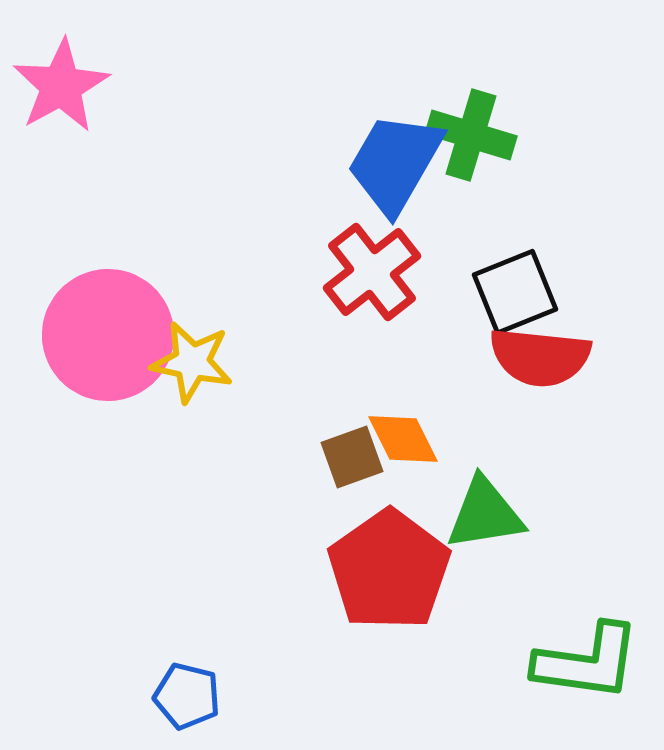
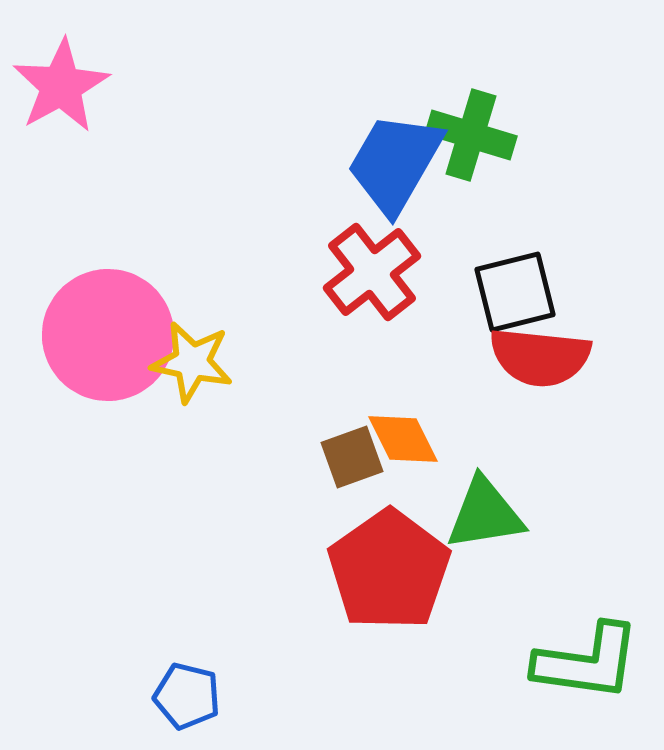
black square: rotated 8 degrees clockwise
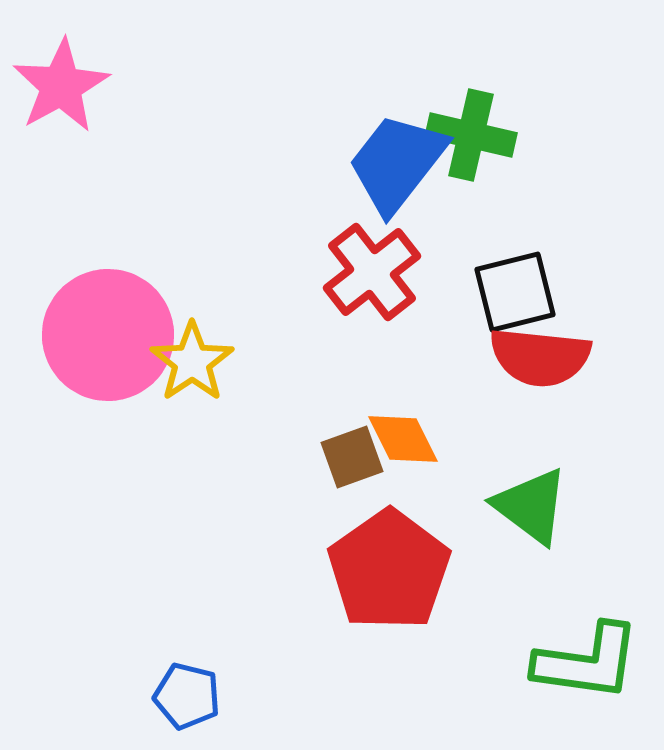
green cross: rotated 4 degrees counterclockwise
blue trapezoid: moved 2 px right; rotated 8 degrees clockwise
yellow star: rotated 26 degrees clockwise
green triangle: moved 46 px right, 8 px up; rotated 46 degrees clockwise
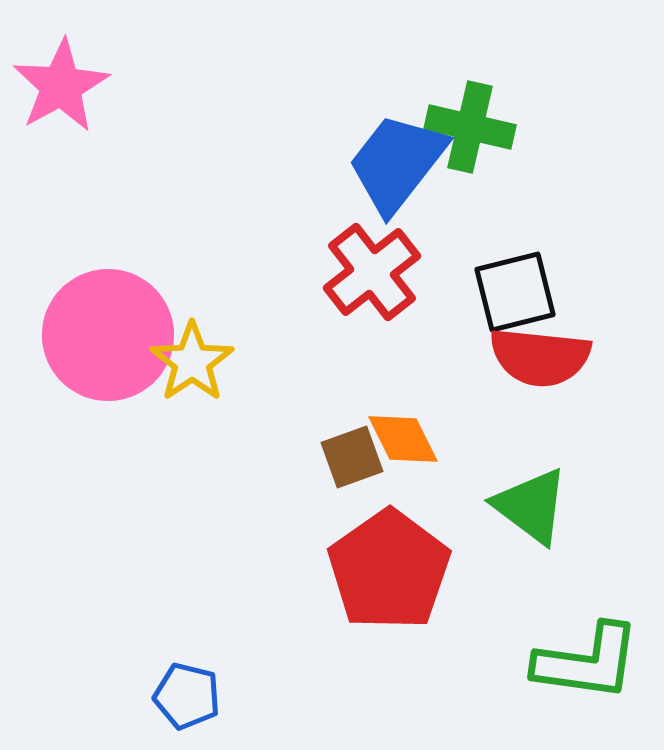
green cross: moved 1 px left, 8 px up
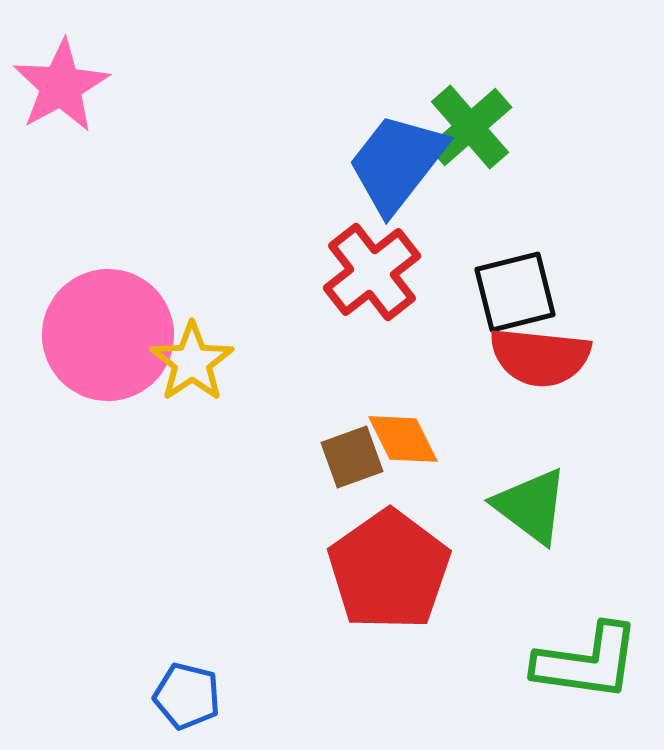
green cross: rotated 36 degrees clockwise
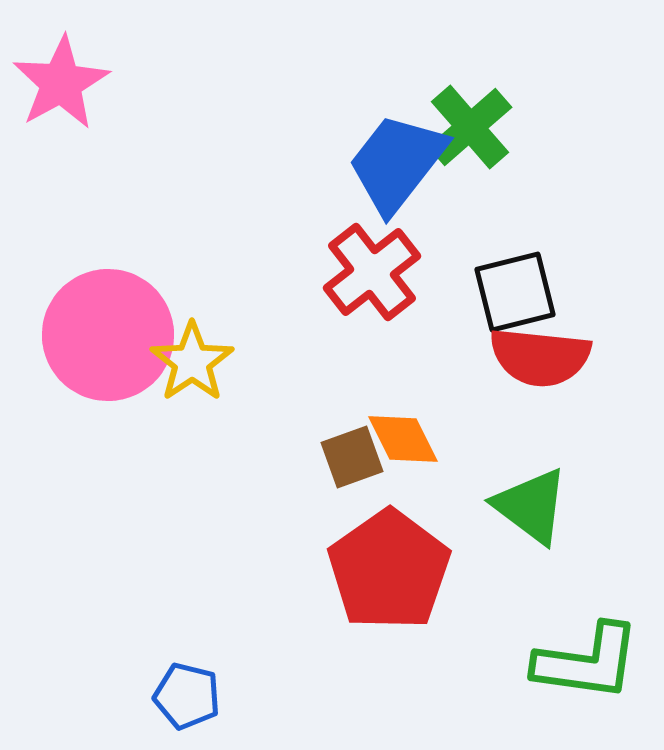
pink star: moved 3 px up
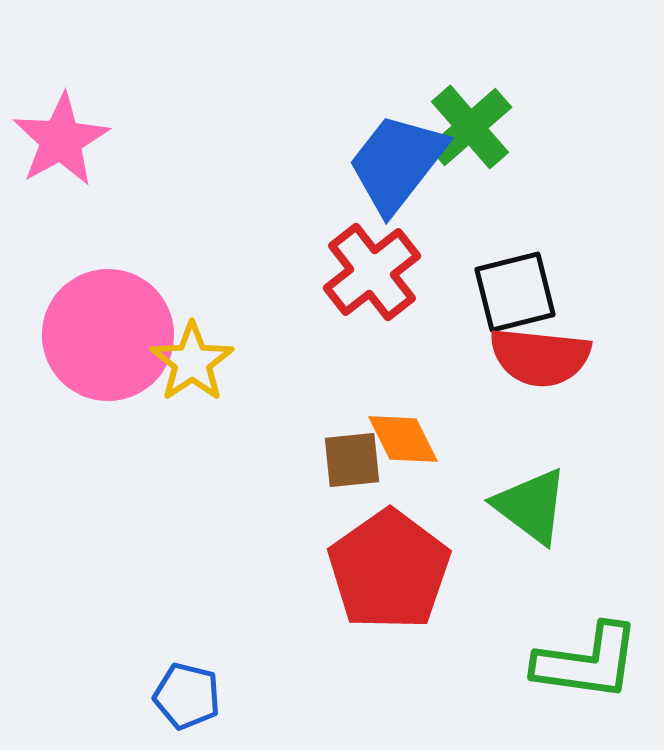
pink star: moved 57 px down
brown square: moved 3 px down; rotated 14 degrees clockwise
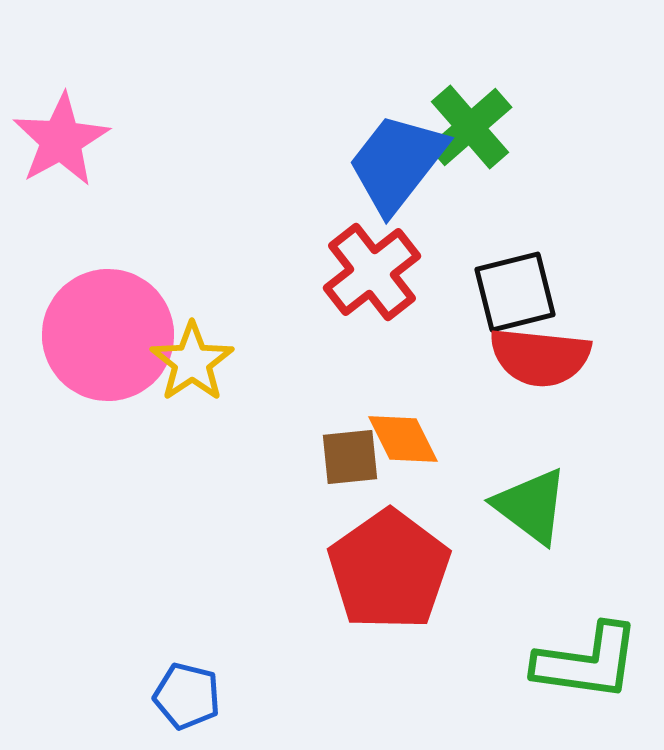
brown square: moved 2 px left, 3 px up
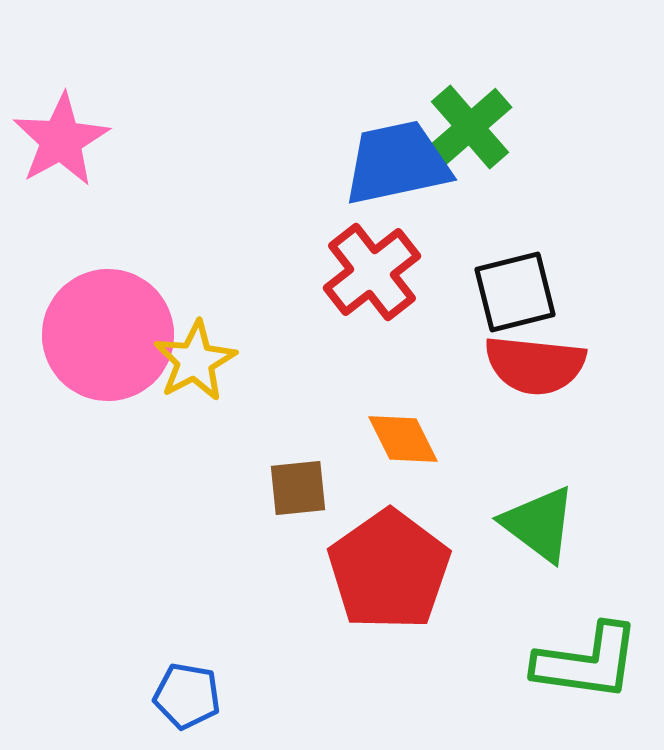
blue trapezoid: rotated 40 degrees clockwise
red semicircle: moved 5 px left, 8 px down
yellow star: moved 3 px right, 1 px up; rotated 6 degrees clockwise
brown square: moved 52 px left, 31 px down
green triangle: moved 8 px right, 18 px down
blue pentagon: rotated 4 degrees counterclockwise
